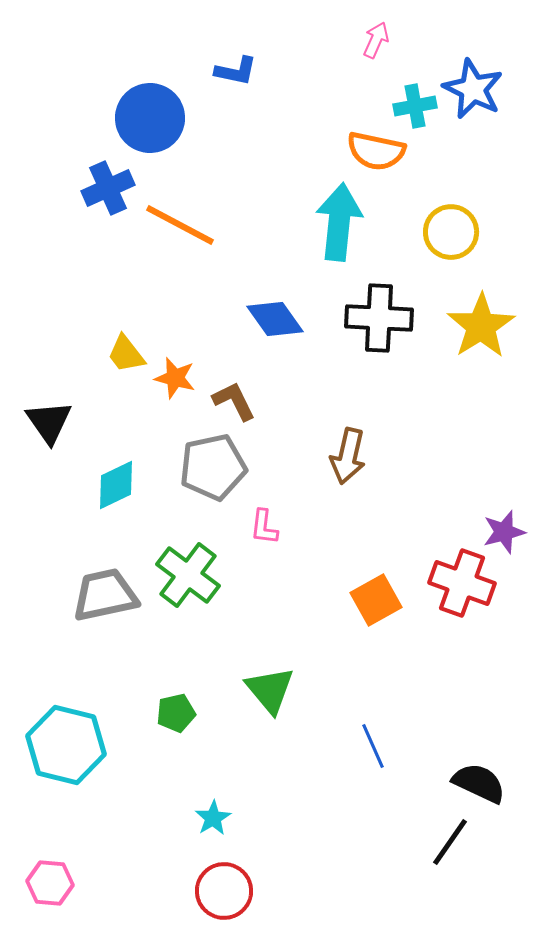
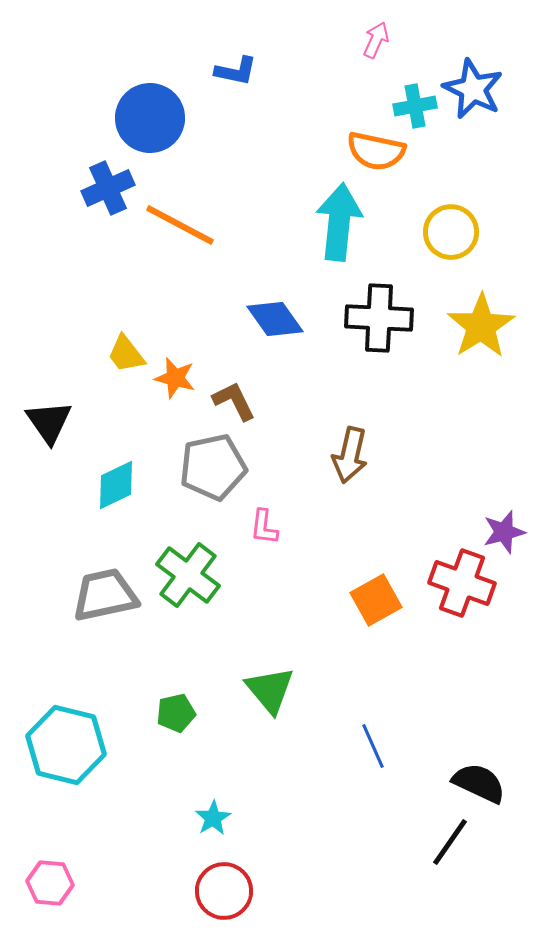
brown arrow: moved 2 px right, 1 px up
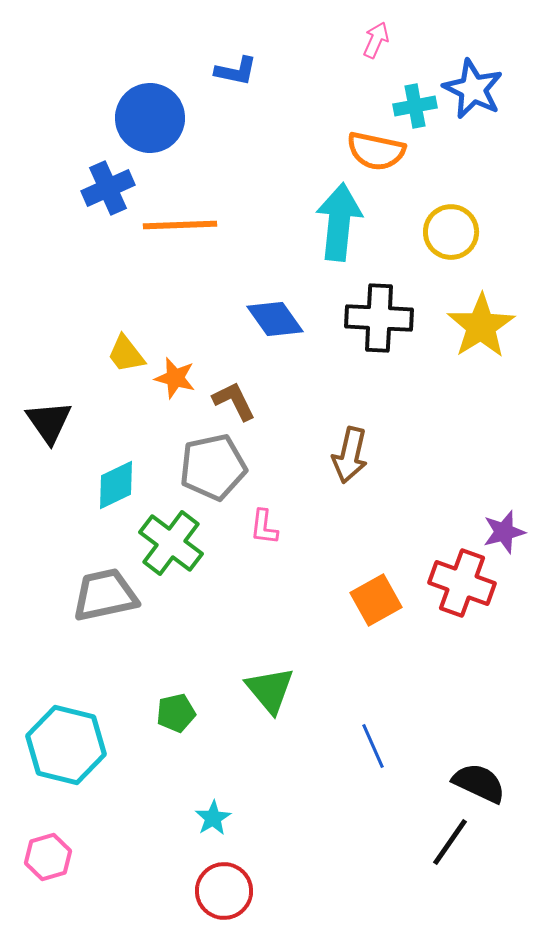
orange line: rotated 30 degrees counterclockwise
green cross: moved 17 px left, 32 px up
pink hexagon: moved 2 px left, 26 px up; rotated 21 degrees counterclockwise
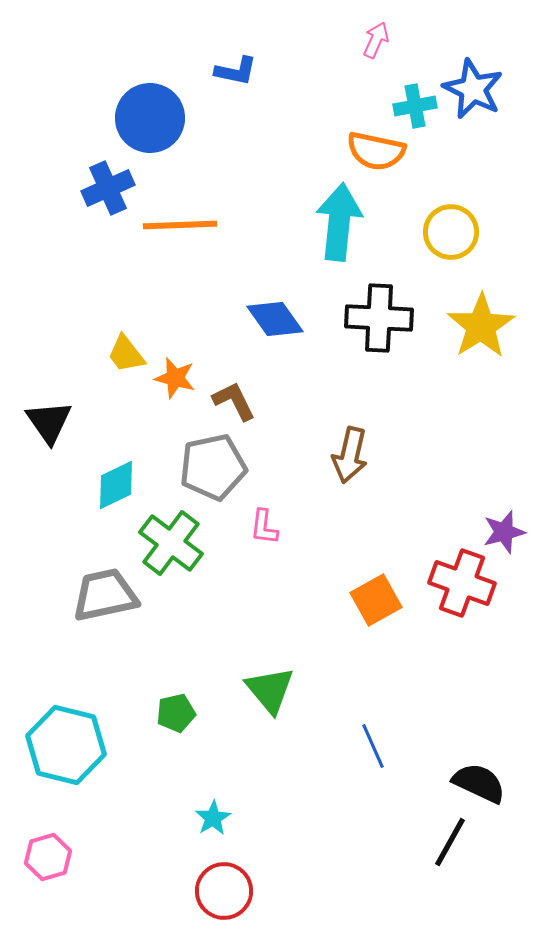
black line: rotated 6 degrees counterclockwise
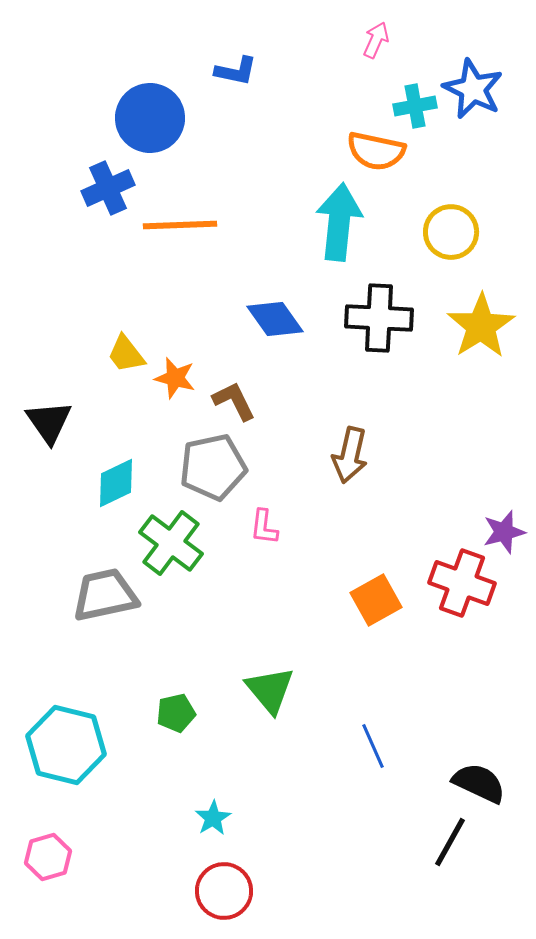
cyan diamond: moved 2 px up
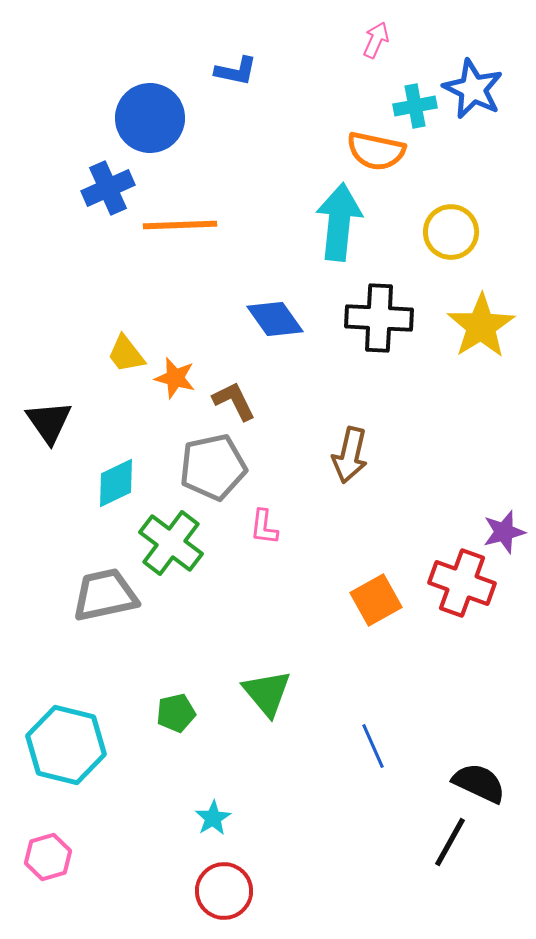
green triangle: moved 3 px left, 3 px down
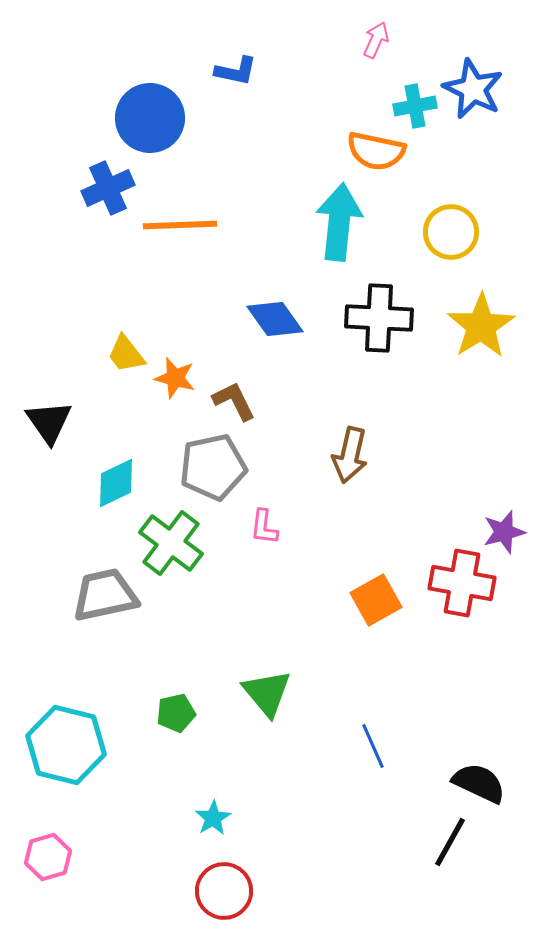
red cross: rotated 10 degrees counterclockwise
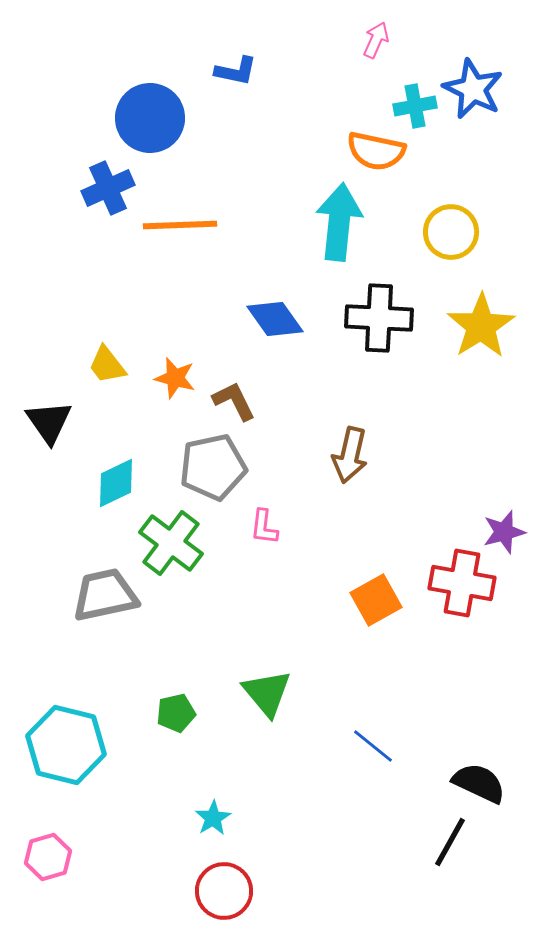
yellow trapezoid: moved 19 px left, 11 px down
blue line: rotated 27 degrees counterclockwise
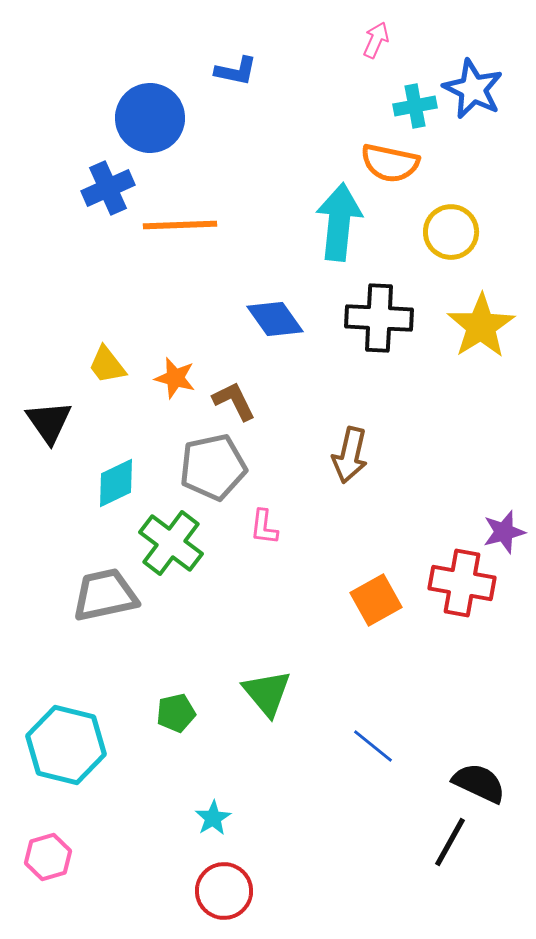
orange semicircle: moved 14 px right, 12 px down
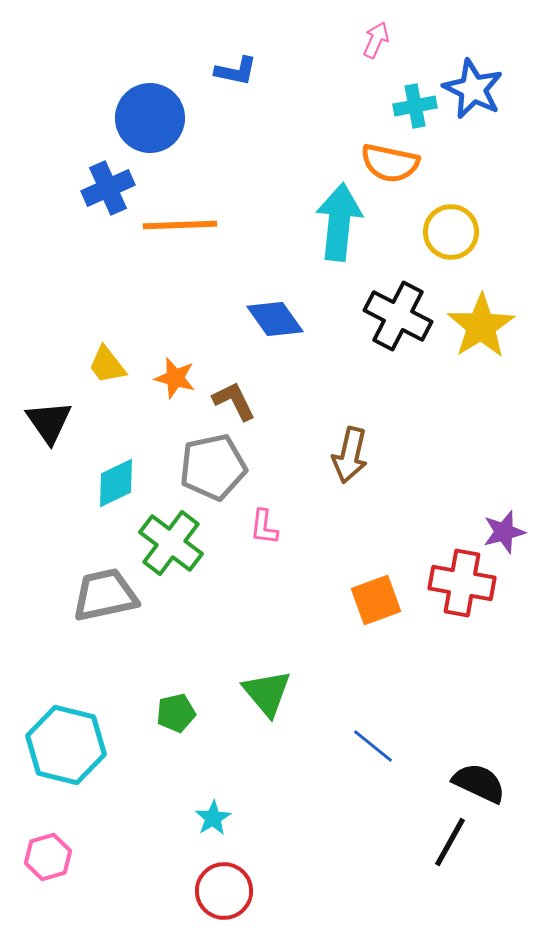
black cross: moved 19 px right, 2 px up; rotated 24 degrees clockwise
orange square: rotated 9 degrees clockwise
